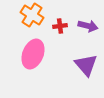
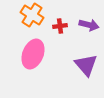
purple arrow: moved 1 px right, 1 px up
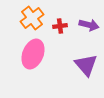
orange cross: moved 3 px down; rotated 20 degrees clockwise
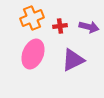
orange cross: rotated 15 degrees clockwise
purple arrow: moved 2 px down
purple triangle: moved 13 px left, 5 px up; rotated 45 degrees clockwise
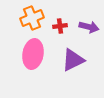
pink ellipse: rotated 12 degrees counterclockwise
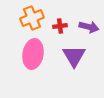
purple triangle: moved 1 px right, 4 px up; rotated 35 degrees counterclockwise
